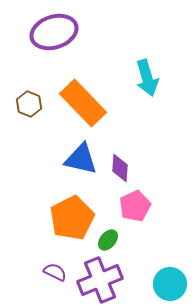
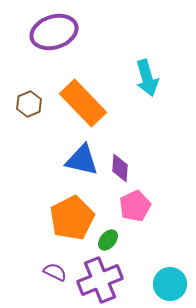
brown hexagon: rotated 15 degrees clockwise
blue triangle: moved 1 px right, 1 px down
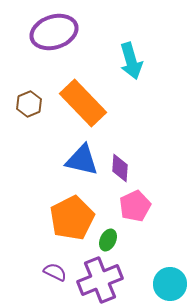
cyan arrow: moved 16 px left, 17 px up
green ellipse: rotated 15 degrees counterclockwise
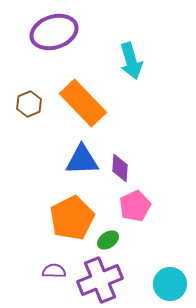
blue triangle: rotated 15 degrees counterclockwise
green ellipse: rotated 30 degrees clockwise
purple semicircle: moved 1 px left, 1 px up; rotated 25 degrees counterclockwise
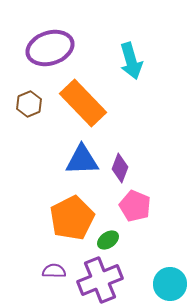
purple ellipse: moved 4 px left, 16 px down
purple diamond: rotated 16 degrees clockwise
pink pentagon: rotated 24 degrees counterclockwise
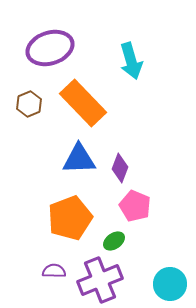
blue triangle: moved 3 px left, 1 px up
orange pentagon: moved 2 px left; rotated 6 degrees clockwise
green ellipse: moved 6 px right, 1 px down
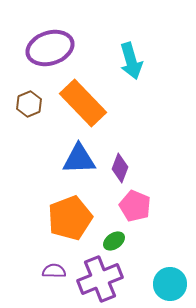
purple cross: moved 1 px up
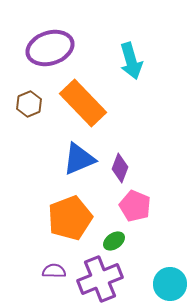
blue triangle: rotated 21 degrees counterclockwise
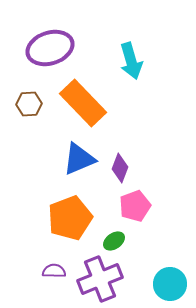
brown hexagon: rotated 20 degrees clockwise
pink pentagon: rotated 28 degrees clockwise
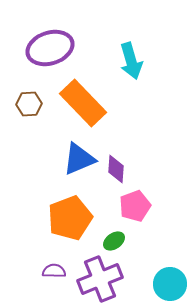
purple diamond: moved 4 px left, 1 px down; rotated 16 degrees counterclockwise
